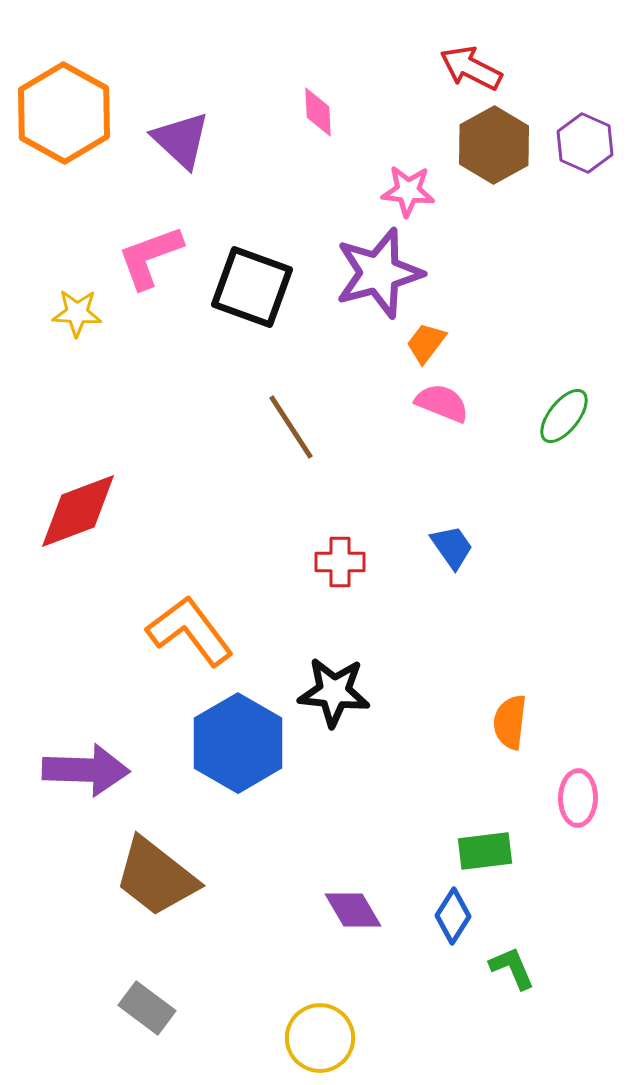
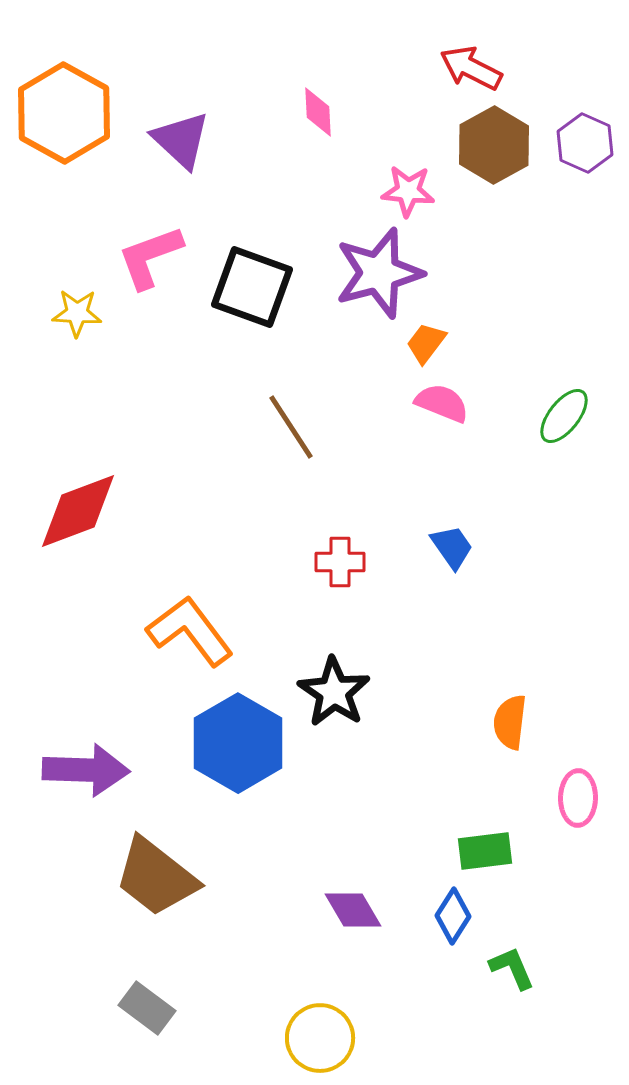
black star: rotated 28 degrees clockwise
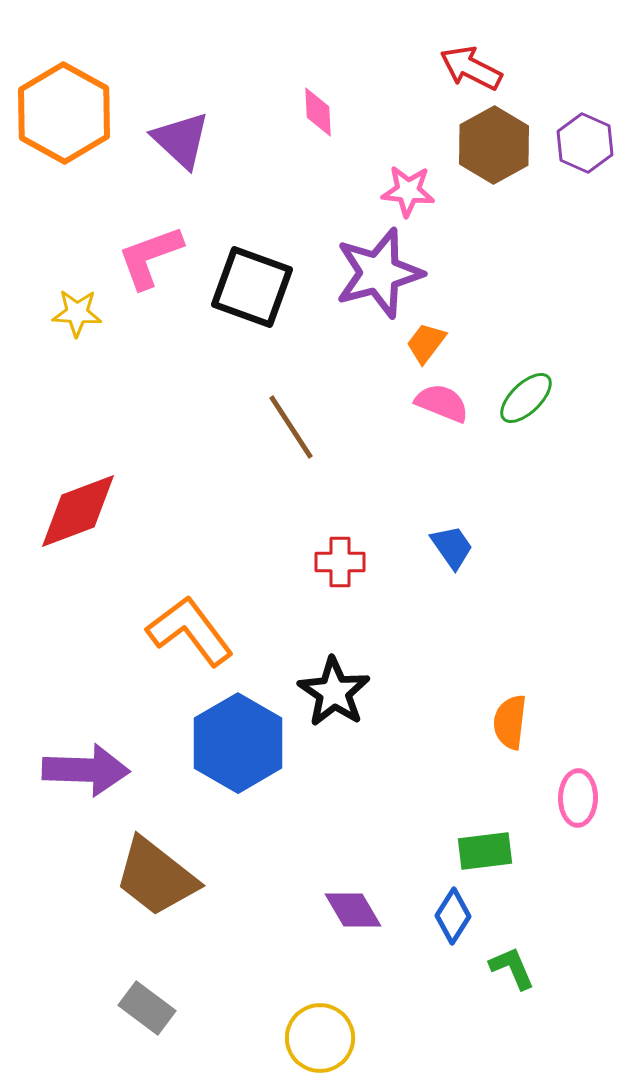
green ellipse: moved 38 px left, 18 px up; rotated 8 degrees clockwise
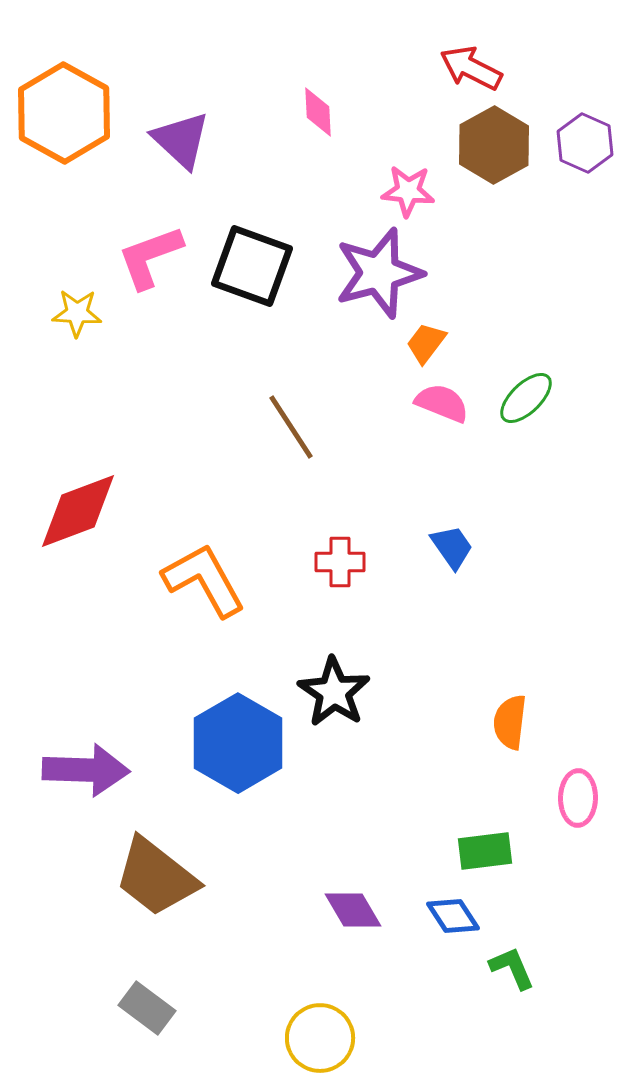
black square: moved 21 px up
orange L-shape: moved 14 px right, 51 px up; rotated 8 degrees clockwise
blue diamond: rotated 66 degrees counterclockwise
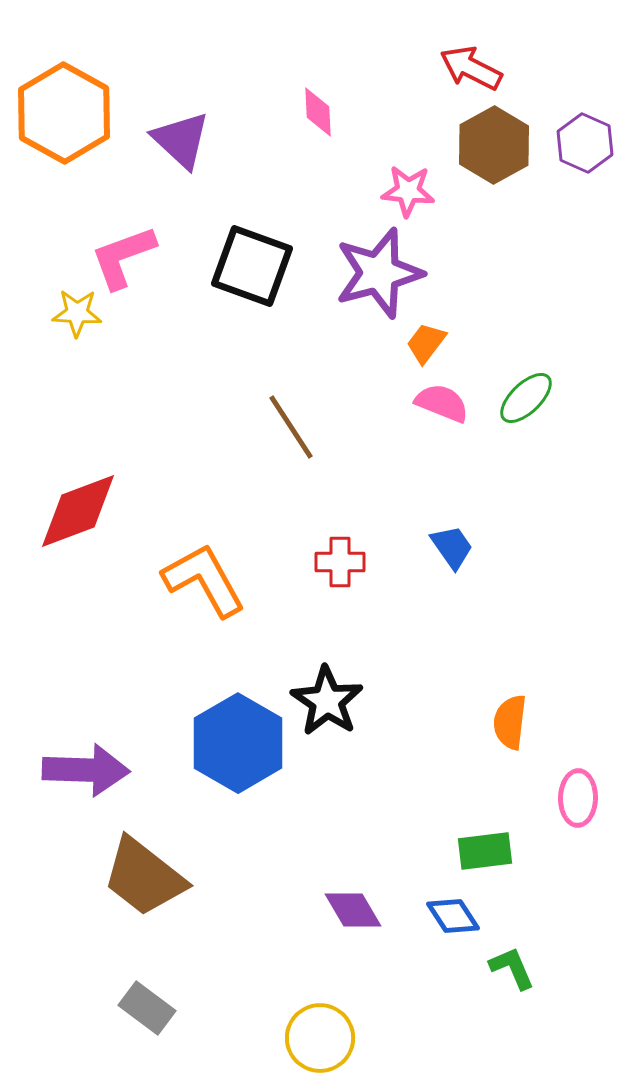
pink L-shape: moved 27 px left
black star: moved 7 px left, 9 px down
brown trapezoid: moved 12 px left
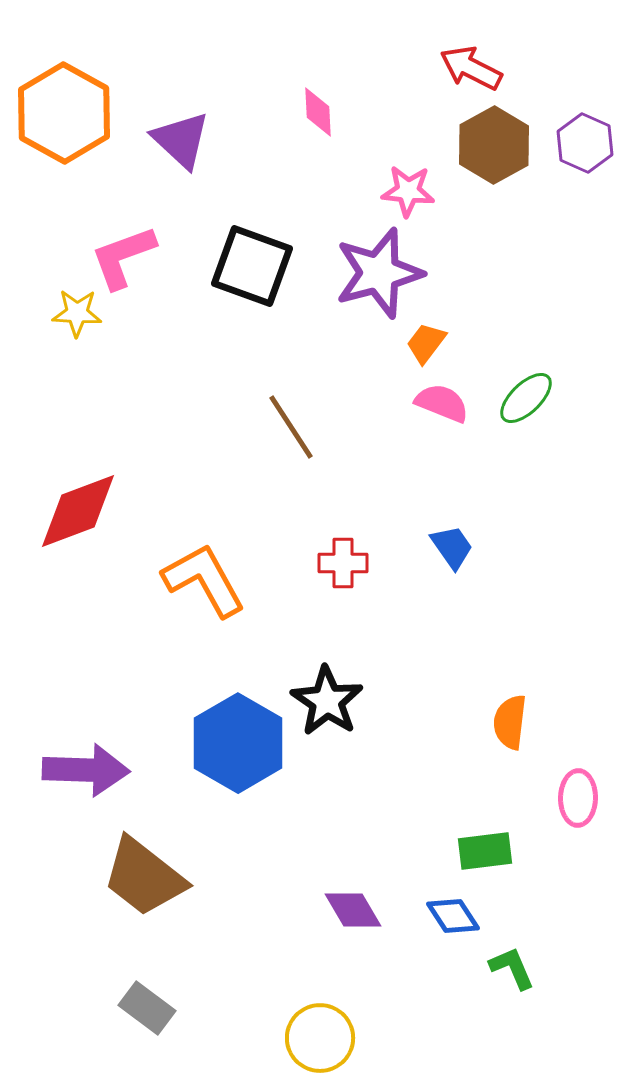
red cross: moved 3 px right, 1 px down
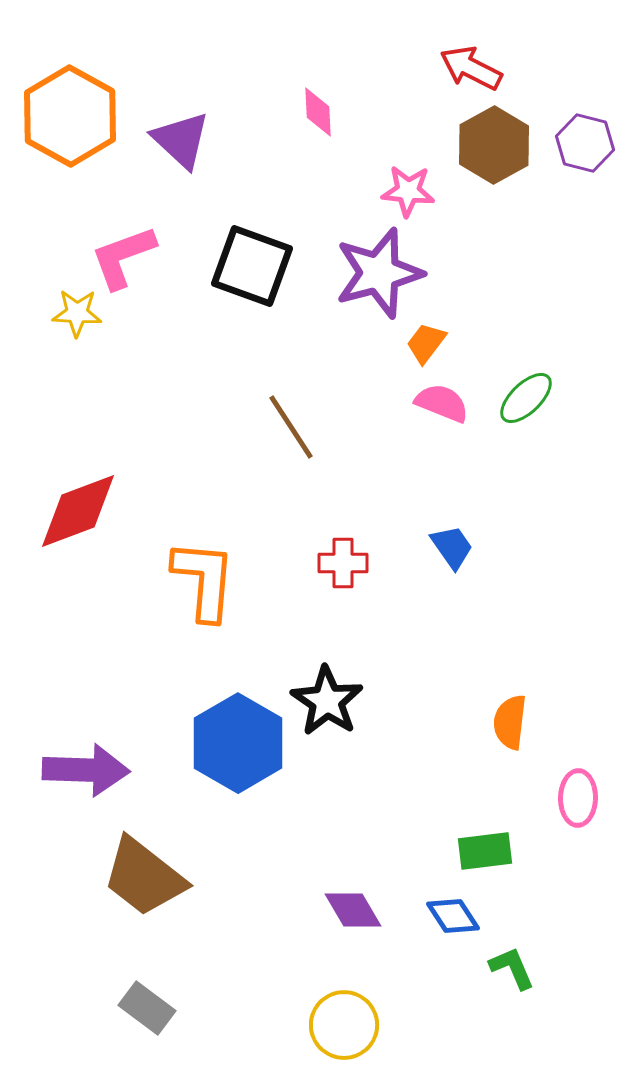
orange hexagon: moved 6 px right, 3 px down
purple hexagon: rotated 10 degrees counterclockwise
orange L-shape: rotated 34 degrees clockwise
yellow circle: moved 24 px right, 13 px up
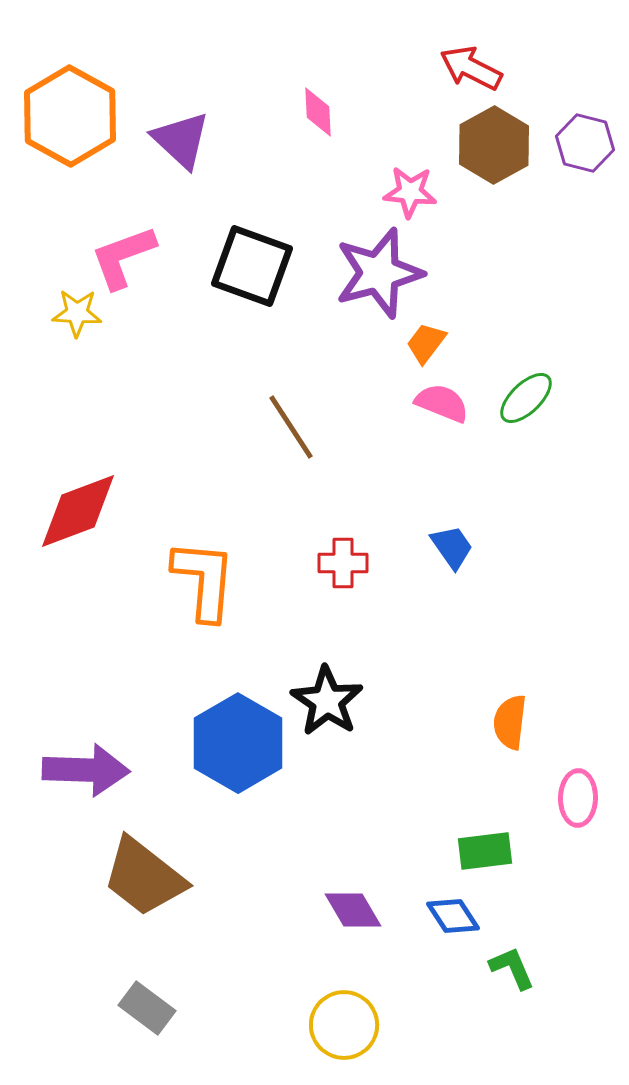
pink star: moved 2 px right, 1 px down
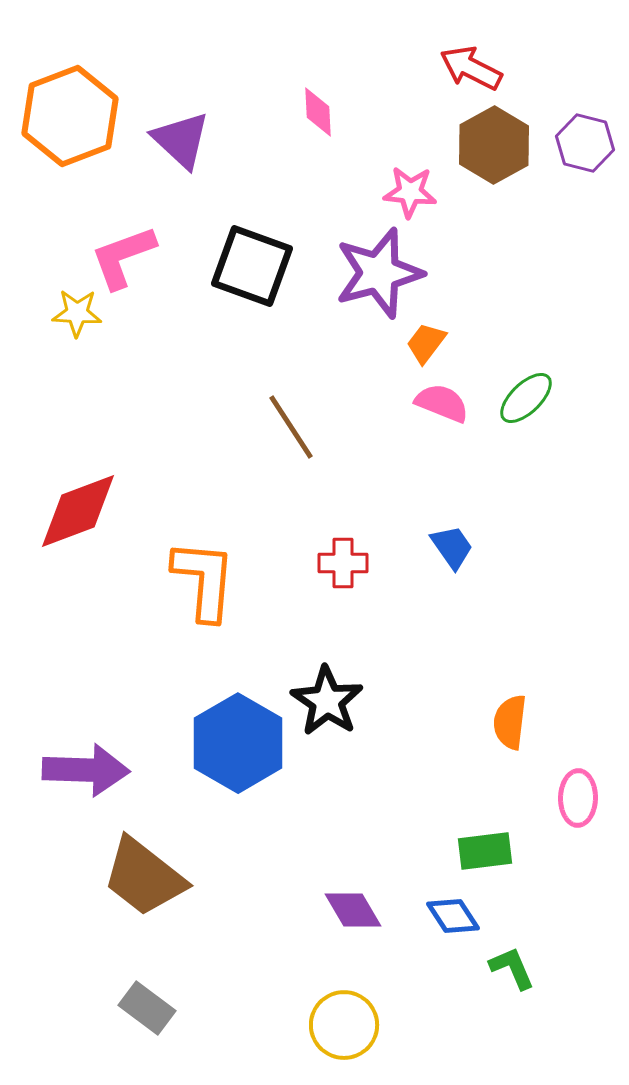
orange hexagon: rotated 10 degrees clockwise
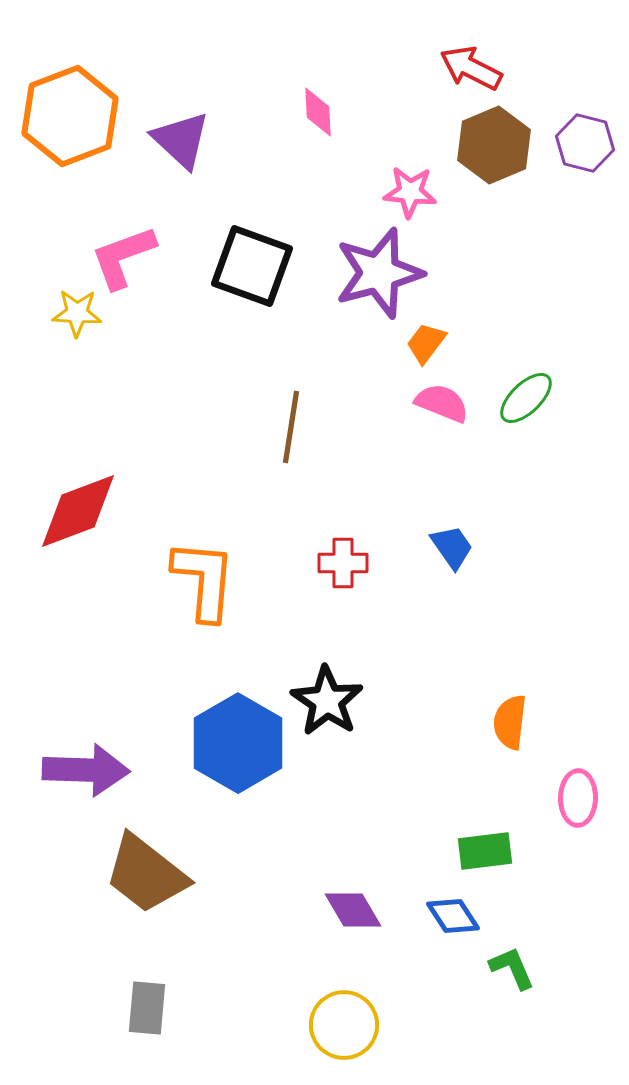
brown hexagon: rotated 6 degrees clockwise
brown line: rotated 42 degrees clockwise
brown trapezoid: moved 2 px right, 3 px up
gray rectangle: rotated 58 degrees clockwise
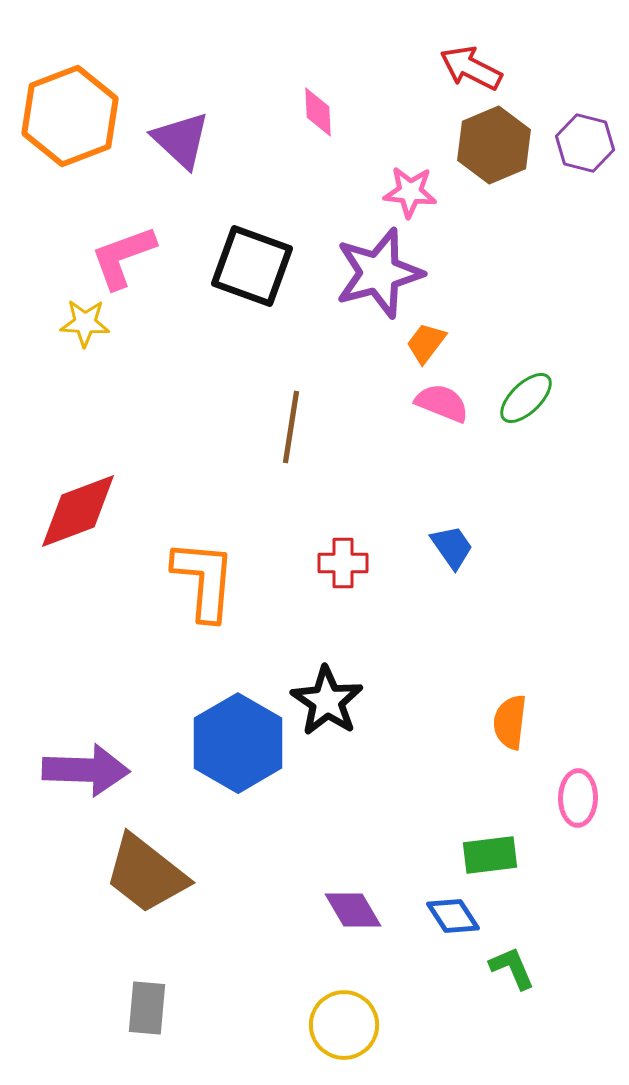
yellow star: moved 8 px right, 10 px down
green rectangle: moved 5 px right, 4 px down
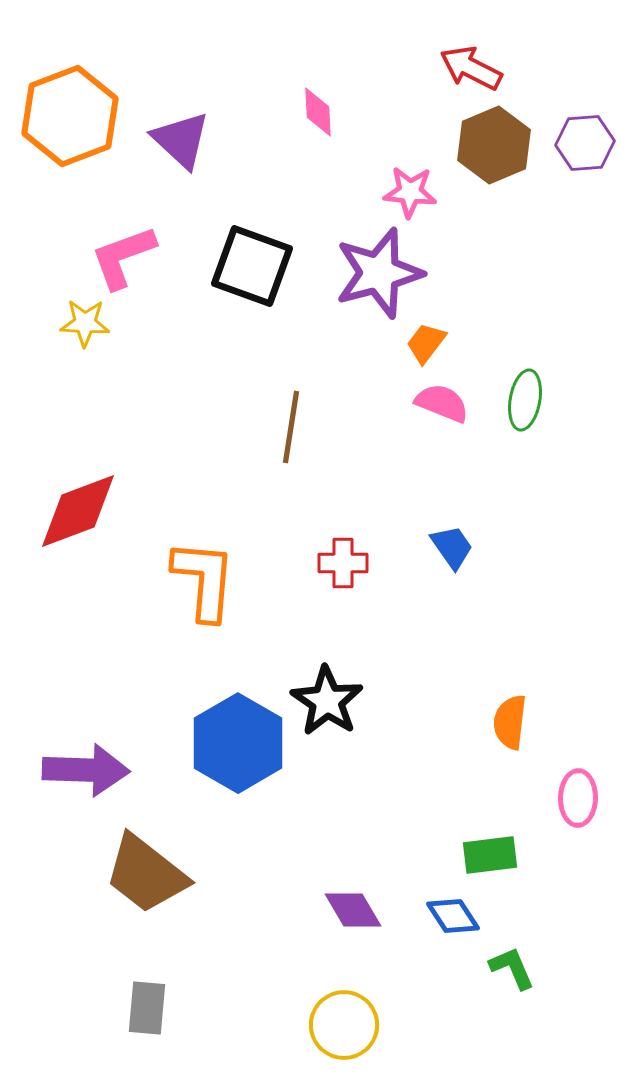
purple hexagon: rotated 18 degrees counterclockwise
green ellipse: moved 1 px left, 2 px down; rotated 36 degrees counterclockwise
